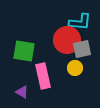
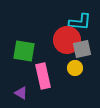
purple triangle: moved 1 px left, 1 px down
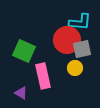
green square: rotated 15 degrees clockwise
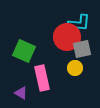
cyan L-shape: moved 1 px left, 1 px down
red circle: moved 3 px up
pink rectangle: moved 1 px left, 2 px down
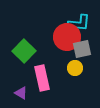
green square: rotated 20 degrees clockwise
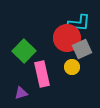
red circle: moved 1 px down
gray square: rotated 12 degrees counterclockwise
yellow circle: moved 3 px left, 1 px up
pink rectangle: moved 4 px up
purple triangle: rotated 48 degrees counterclockwise
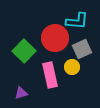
cyan L-shape: moved 2 px left, 2 px up
red circle: moved 12 px left
pink rectangle: moved 8 px right, 1 px down
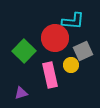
cyan L-shape: moved 4 px left
gray square: moved 1 px right, 2 px down
yellow circle: moved 1 px left, 2 px up
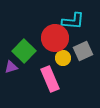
yellow circle: moved 8 px left, 7 px up
pink rectangle: moved 4 px down; rotated 10 degrees counterclockwise
purple triangle: moved 10 px left, 26 px up
